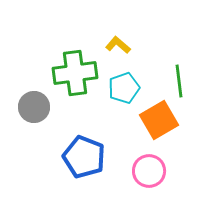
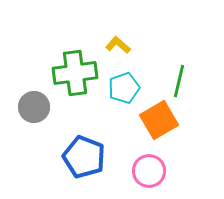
green line: rotated 20 degrees clockwise
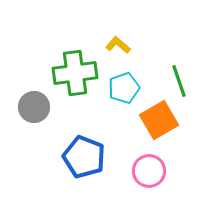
green line: rotated 32 degrees counterclockwise
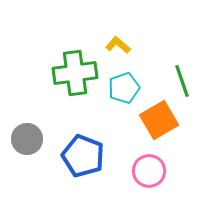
green line: moved 3 px right
gray circle: moved 7 px left, 32 px down
blue pentagon: moved 1 px left, 1 px up
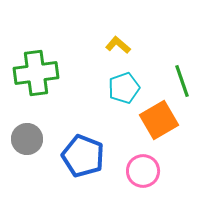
green cross: moved 39 px left
pink circle: moved 6 px left
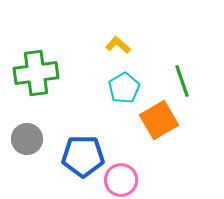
cyan pentagon: rotated 12 degrees counterclockwise
blue pentagon: rotated 21 degrees counterclockwise
pink circle: moved 22 px left, 9 px down
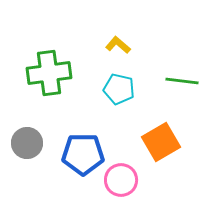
green cross: moved 13 px right
green line: rotated 64 degrees counterclockwise
cyan pentagon: moved 5 px left, 1 px down; rotated 28 degrees counterclockwise
orange square: moved 2 px right, 22 px down
gray circle: moved 4 px down
blue pentagon: moved 2 px up
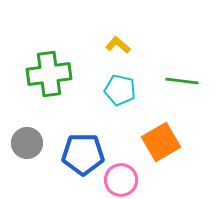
green cross: moved 1 px down
cyan pentagon: moved 1 px right, 1 px down
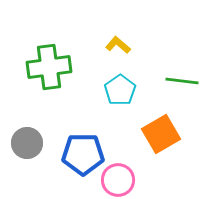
green cross: moved 7 px up
cyan pentagon: rotated 24 degrees clockwise
orange square: moved 8 px up
pink circle: moved 3 px left
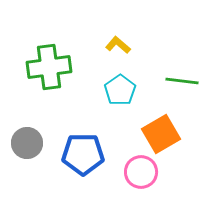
pink circle: moved 23 px right, 8 px up
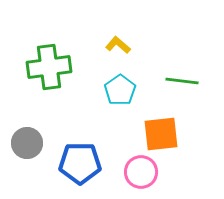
orange square: rotated 24 degrees clockwise
blue pentagon: moved 3 px left, 9 px down
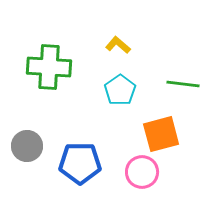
green cross: rotated 12 degrees clockwise
green line: moved 1 px right, 3 px down
orange square: rotated 9 degrees counterclockwise
gray circle: moved 3 px down
pink circle: moved 1 px right
